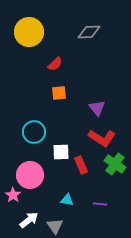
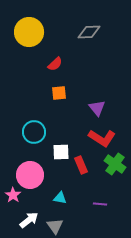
cyan triangle: moved 7 px left, 2 px up
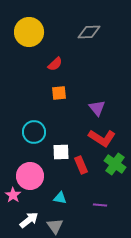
pink circle: moved 1 px down
purple line: moved 1 px down
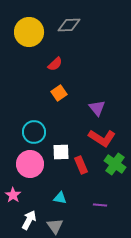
gray diamond: moved 20 px left, 7 px up
orange square: rotated 28 degrees counterclockwise
pink circle: moved 12 px up
white arrow: rotated 24 degrees counterclockwise
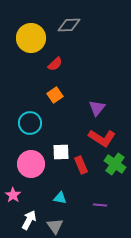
yellow circle: moved 2 px right, 6 px down
orange square: moved 4 px left, 2 px down
purple triangle: rotated 18 degrees clockwise
cyan circle: moved 4 px left, 9 px up
pink circle: moved 1 px right
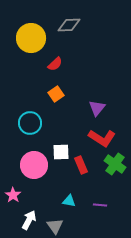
orange square: moved 1 px right, 1 px up
pink circle: moved 3 px right, 1 px down
cyan triangle: moved 9 px right, 3 px down
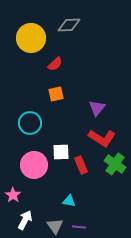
orange square: rotated 21 degrees clockwise
purple line: moved 21 px left, 22 px down
white arrow: moved 4 px left
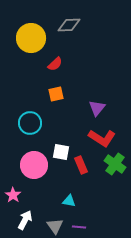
white square: rotated 12 degrees clockwise
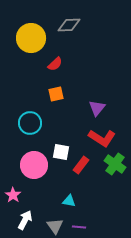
red rectangle: rotated 60 degrees clockwise
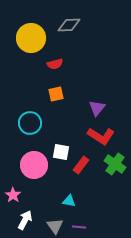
red semicircle: rotated 28 degrees clockwise
red L-shape: moved 1 px left, 2 px up
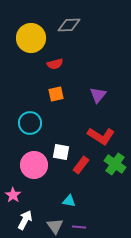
purple triangle: moved 1 px right, 13 px up
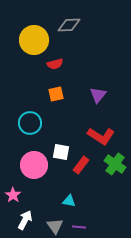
yellow circle: moved 3 px right, 2 px down
